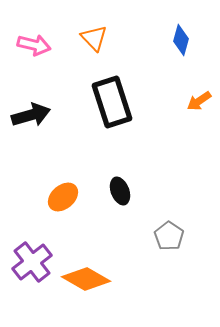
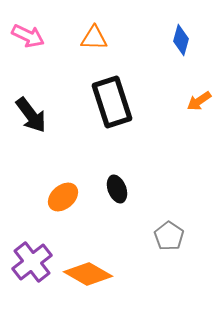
orange triangle: rotated 44 degrees counterclockwise
pink arrow: moved 6 px left, 9 px up; rotated 12 degrees clockwise
black arrow: rotated 69 degrees clockwise
black ellipse: moved 3 px left, 2 px up
orange diamond: moved 2 px right, 5 px up
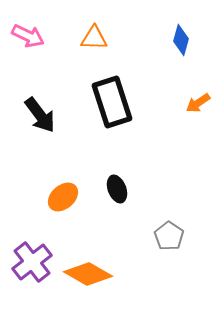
orange arrow: moved 1 px left, 2 px down
black arrow: moved 9 px right
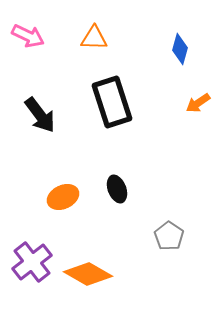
blue diamond: moved 1 px left, 9 px down
orange ellipse: rotated 16 degrees clockwise
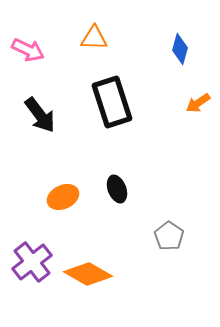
pink arrow: moved 14 px down
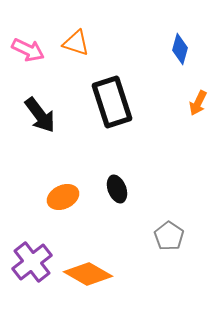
orange triangle: moved 18 px left, 5 px down; rotated 16 degrees clockwise
orange arrow: rotated 30 degrees counterclockwise
